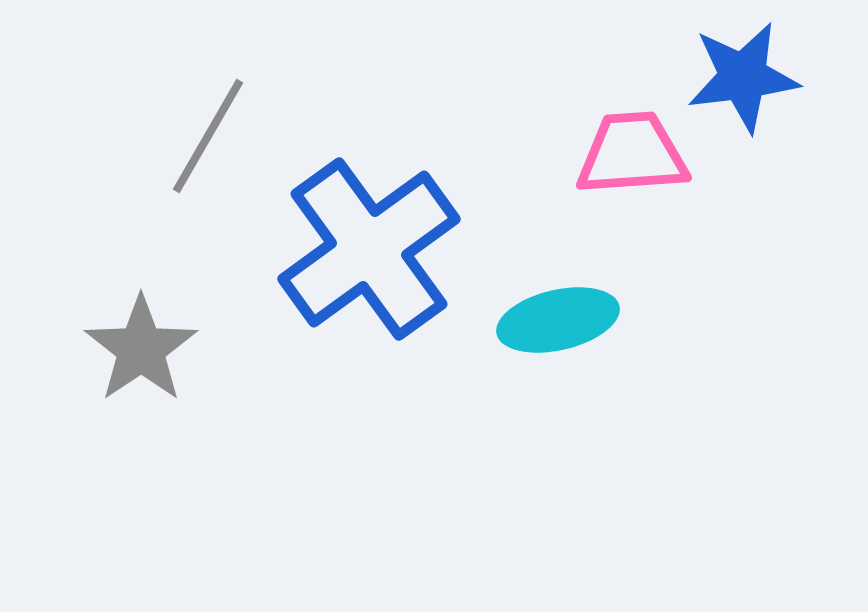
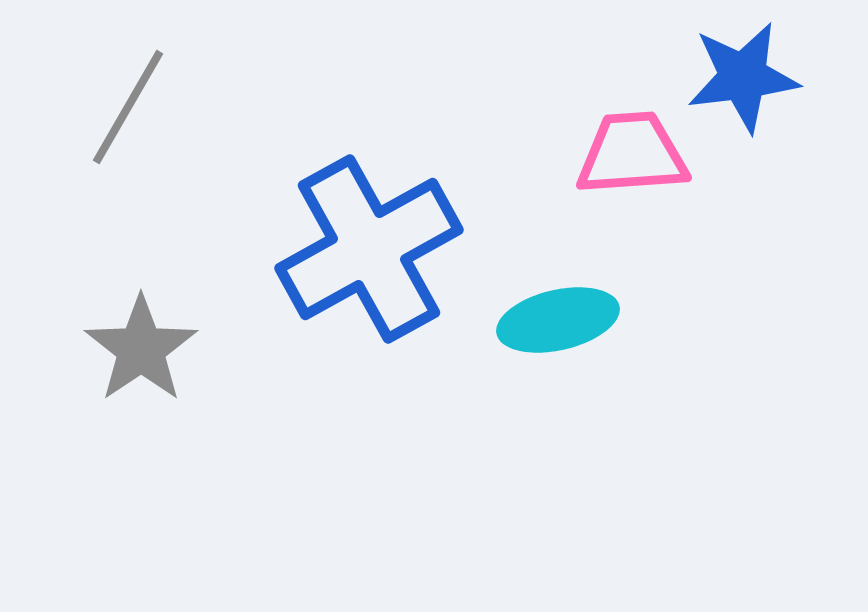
gray line: moved 80 px left, 29 px up
blue cross: rotated 7 degrees clockwise
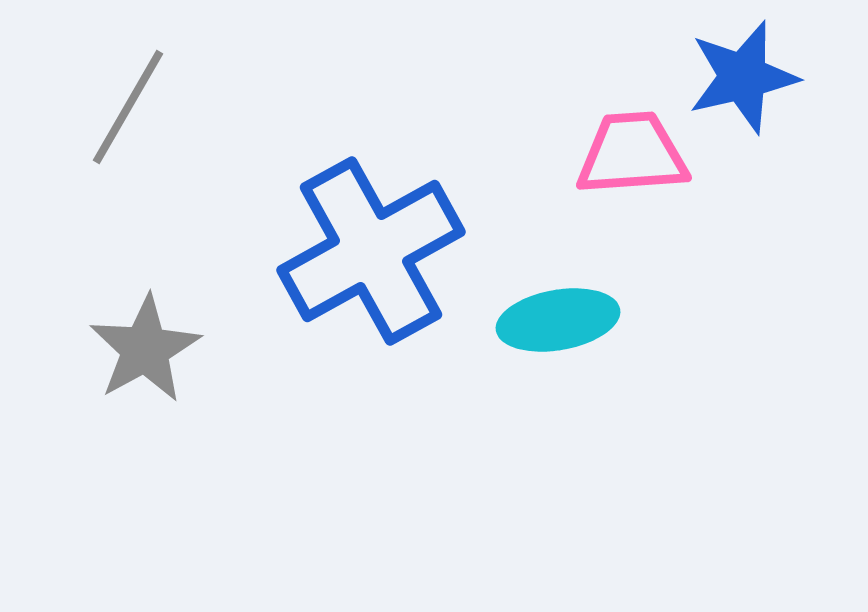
blue star: rotated 6 degrees counterclockwise
blue cross: moved 2 px right, 2 px down
cyan ellipse: rotated 3 degrees clockwise
gray star: moved 4 px right; rotated 5 degrees clockwise
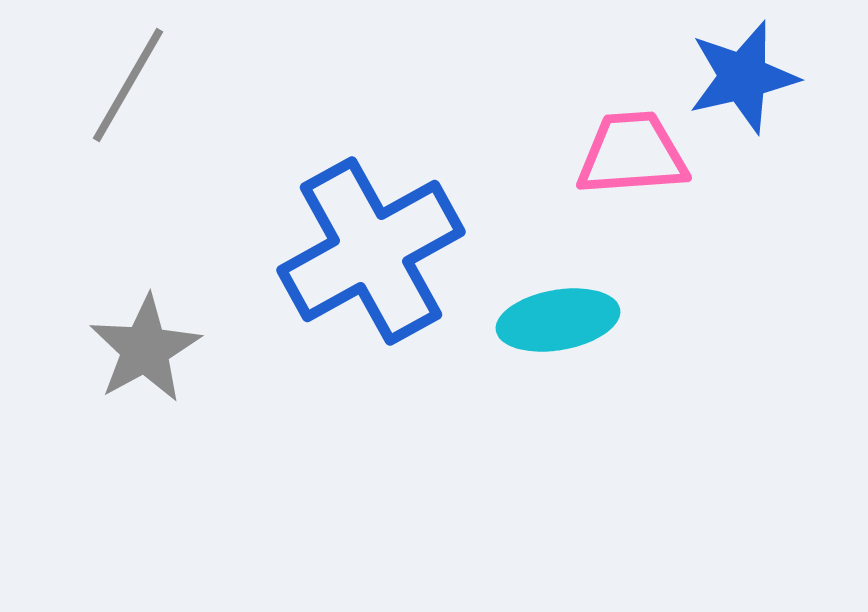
gray line: moved 22 px up
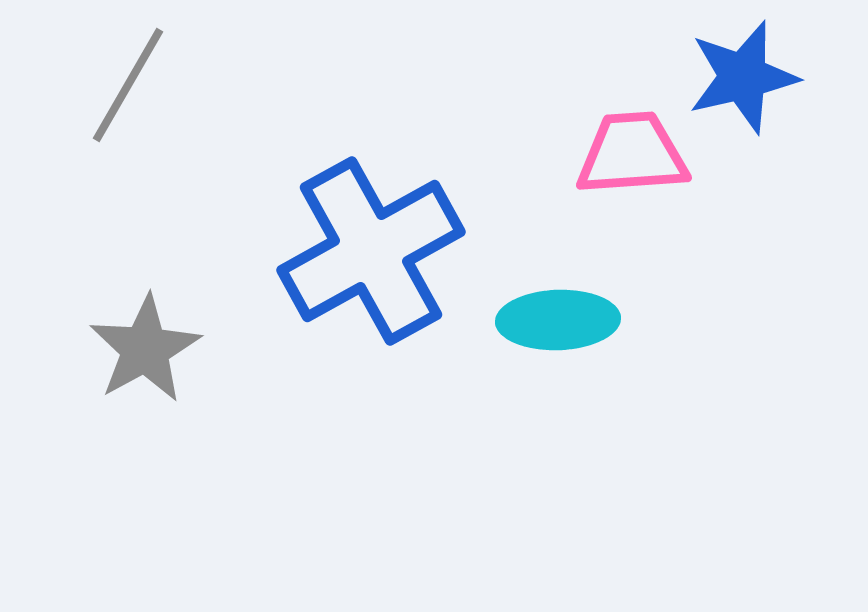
cyan ellipse: rotated 8 degrees clockwise
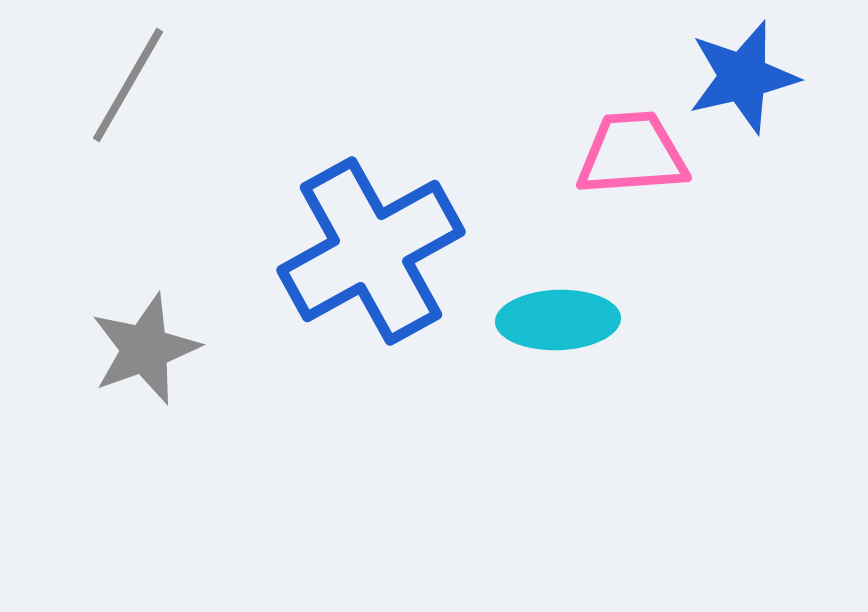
gray star: rotated 9 degrees clockwise
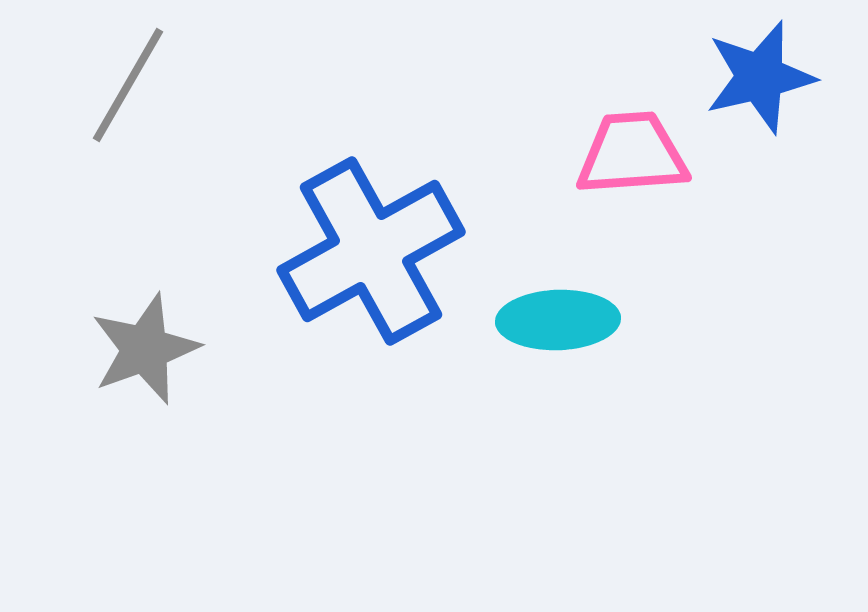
blue star: moved 17 px right
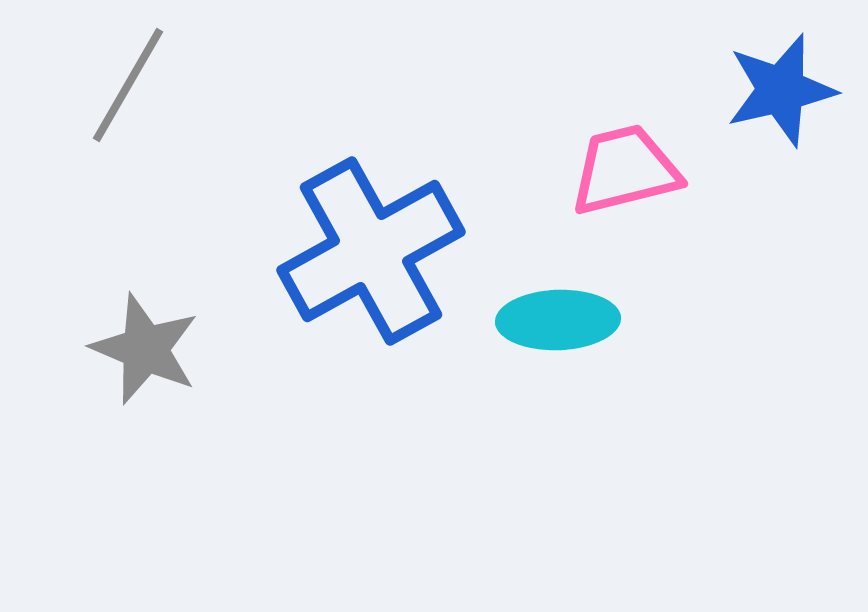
blue star: moved 21 px right, 13 px down
pink trapezoid: moved 7 px left, 16 px down; rotated 10 degrees counterclockwise
gray star: rotated 29 degrees counterclockwise
